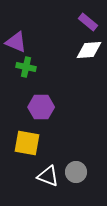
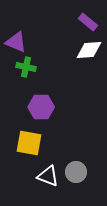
yellow square: moved 2 px right
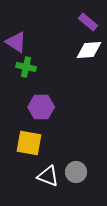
purple triangle: rotated 10 degrees clockwise
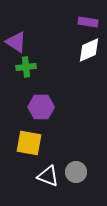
purple rectangle: rotated 30 degrees counterclockwise
white diamond: rotated 20 degrees counterclockwise
green cross: rotated 18 degrees counterclockwise
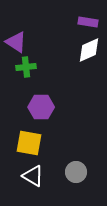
white triangle: moved 15 px left; rotated 10 degrees clockwise
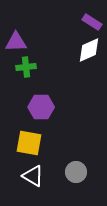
purple rectangle: moved 4 px right; rotated 24 degrees clockwise
purple triangle: rotated 35 degrees counterclockwise
